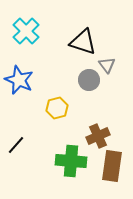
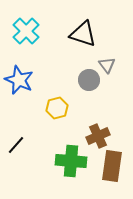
black triangle: moved 8 px up
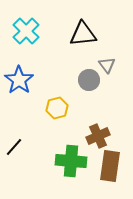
black triangle: rotated 24 degrees counterclockwise
blue star: rotated 12 degrees clockwise
black line: moved 2 px left, 2 px down
brown rectangle: moved 2 px left
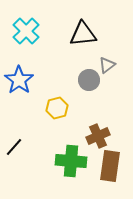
gray triangle: rotated 30 degrees clockwise
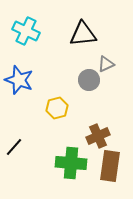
cyan cross: rotated 20 degrees counterclockwise
gray triangle: moved 1 px left, 1 px up; rotated 12 degrees clockwise
blue star: rotated 16 degrees counterclockwise
green cross: moved 2 px down
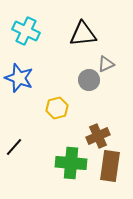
blue star: moved 2 px up
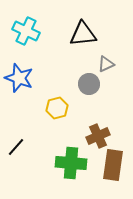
gray circle: moved 4 px down
black line: moved 2 px right
brown rectangle: moved 3 px right, 1 px up
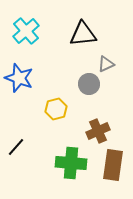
cyan cross: rotated 24 degrees clockwise
yellow hexagon: moved 1 px left, 1 px down
brown cross: moved 5 px up
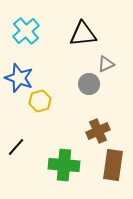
yellow hexagon: moved 16 px left, 8 px up
green cross: moved 7 px left, 2 px down
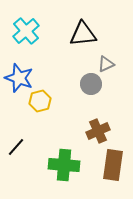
gray circle: moved 2 px right
